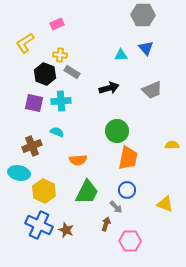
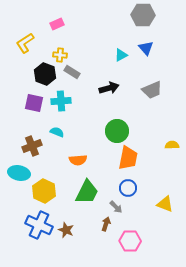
cyan triangle: rotated 24 degrees counterclockwise
blue circle: moved 1 px right, 2 px up
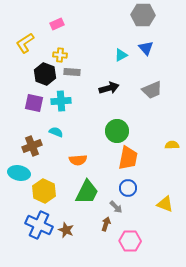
gray rectangle: rotated 28 degrees counterclockwise
cyan semicircle: moved 1 px left
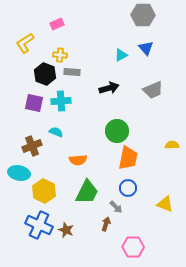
gray trapezoid: moved 1 px right
pink hexagon: moved 3 px right, 6 px down
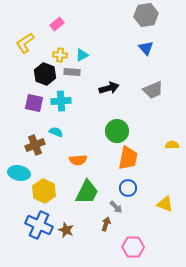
gray hexagon: moved 3 px right; rotated 10 degrees counterclockwise
pink rectangle: rotated 16 degrees counterclockwise
cyan triangle: moved 39 px left
brown cross: moved 3 px right, 1 px up
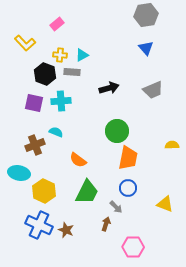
yellow L-shape: rotated 100 degrees counterclockwise
orange semicircle: rotated 42 degrees clockwise
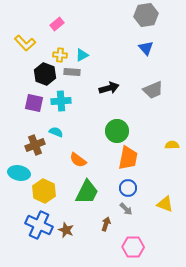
gray arrow: moved 10 px right, 2 px down
